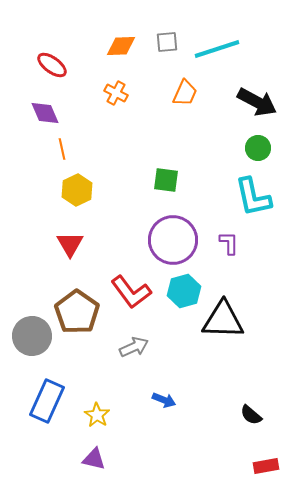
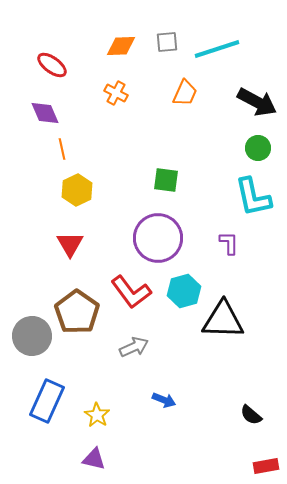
purple circle: moved 15 px left, 2 px up
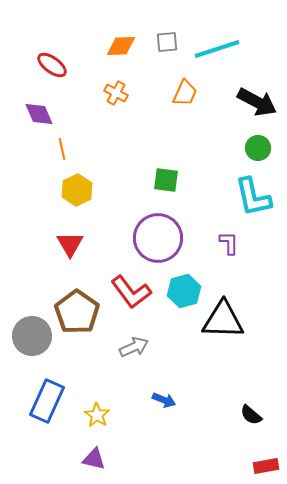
purple diamond: moved 6 px left, 1 px down
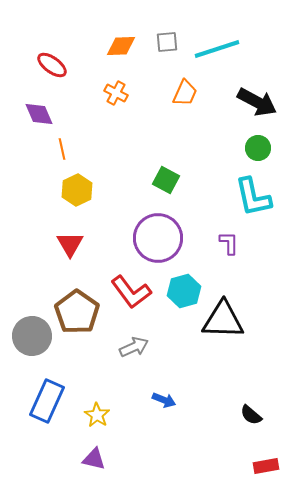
green square: rotated 20 degrees clockwise
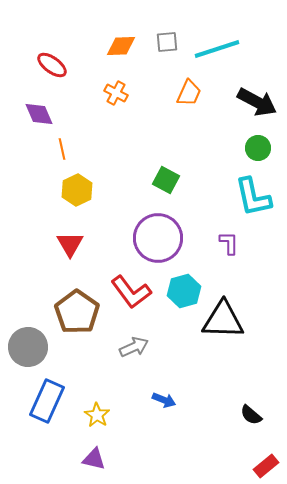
orange trapezoid: moved 4 px right
gray circle: moved 4 px left, 11 px down
red rectangle: rotated 30 degrees counterclockwise
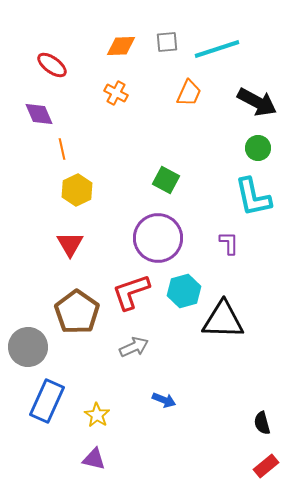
red L-shape: rotated 108 degrees clockwise
black semicircle: moved 11 px right, 8 px down; rotated 35 degrees clockwise
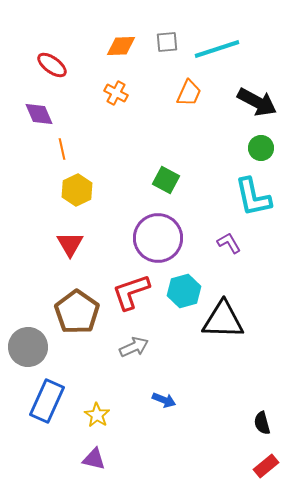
green circle: moved 3 px right
purple L-shape: rotated 30 degrees counterclockwise
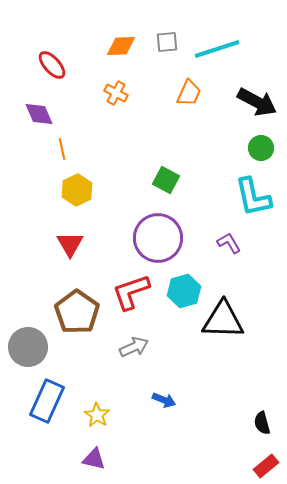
red ellipse: rotated 12 degrees clockwise
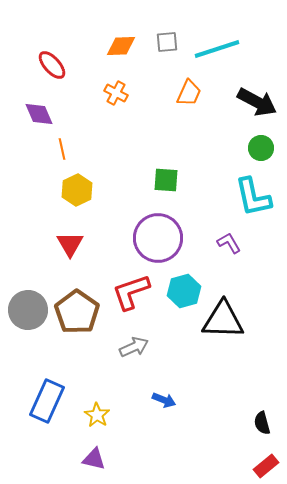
green square: rotated 24 degrees counterclockwise
gray circle: moved 37 px up
